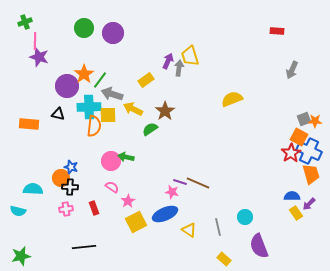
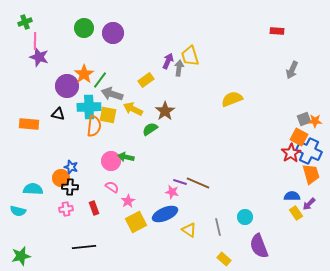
yellow square at (108, 115): rotated 12 degrees clockwise
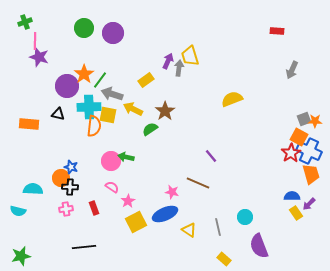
purple line at (180, 182): moved 31 px right, 26 px up; rotated 32 degrees clockwise
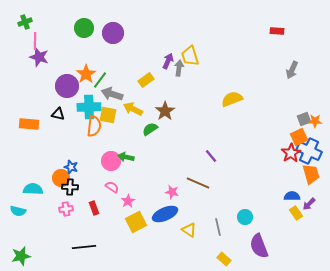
orange star at (84, 74): moved 2 px right
orange square at (299, 137): rotated 36 degrees clockwise
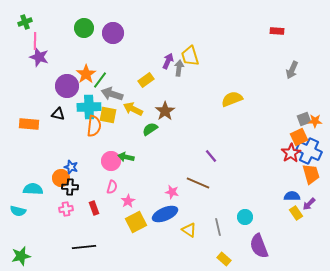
pink semicircle at (112, 187): rotated 72 degrees clockwise
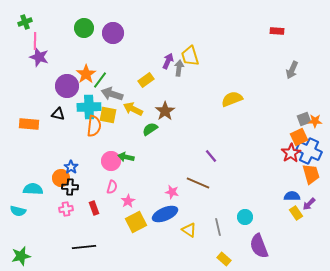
blue star at (71, 167): rotated 16 degrees clockwise
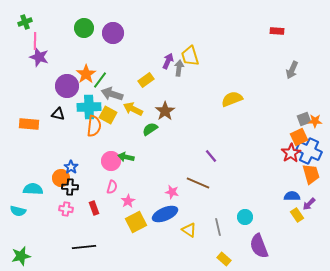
yellow square at (108, 115): rotated 18 degrees clockwise
pink cross at (66, 209): rotated 16 degrees clockwise
yellow rectangle at (296, 213): moved 1 px right, 2 px down
